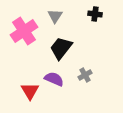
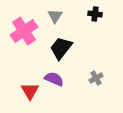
gray cross: moved 11 px right, 3 px down
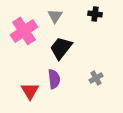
purple semicircle: rotated 60 degrees clockwise
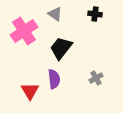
gray triangle: moved 2 px up; rotated 28 degrees counterclockwise
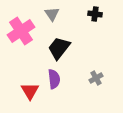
gray triangle: moved 3 px left; rotated 21 degrees clockwise
pink cross: moved 3 px left
black trapezoid: moved 2 px left
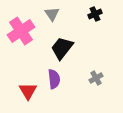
black cross: rotated 32 degrees counterclockwise
black trapezoid: moved 3 px right
red triangle: moved 2 px left
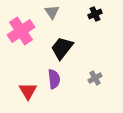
gray triangle: moved 2 px up
gray cross: moved 1 px left
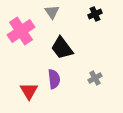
black trapezoid: rotated 75 degrees counterclockwise
red triangle: moved 1 px right
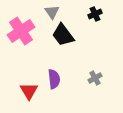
black trapezoid: moved 1 px right, 13 px up
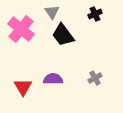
pink cross: moved 2 px up; rotated 16 degrees counterclockwise
purple semicircle: moved 1 px left; rotated 84 degrees counterclockwise
red triangle: moved 6 px left, 4 px up
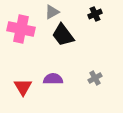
gray triangle: rotated 35 degrees clockwise
pink cross: rotated 28 degrees counterclockwise
